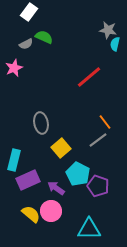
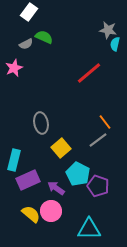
red line: moved 4 px up
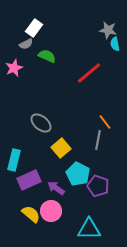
white rectangle: moved 5 px right, 16 px down
green semicircle: moved 3 px right, 19 px down
cyan semicircle: rotated 24 degrees counterclockwise
gray ellipse: rotated 40 degrees counterclockwise
gray line: rotated 42 degrees counterclockwise
purple rectangle: moved 1 px right
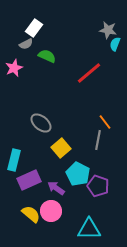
cyan semicircle: rotated 32 degrees clockwise
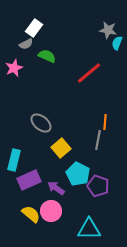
cyan semicircle: moved 2 px right, 1 px up
orange line: rotated 42 degrees clockwise
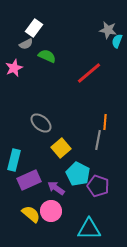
cyan semicircle: moved 2 px up
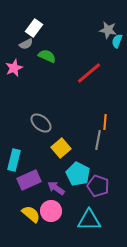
cyan triangle: moved 9 px up
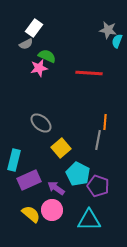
pink star: moved 25 px right; rotated 12 degrees clockwise
red line: rotated 44 degrees clockwise
pink circle: moved 1 px right, 1 px up
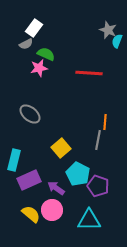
gray star: rotated 12 degrees clockwise
green semicircle: moved 1 px left, 2 px up
gray ellipse: moved 11 px left, 9 px up
